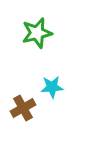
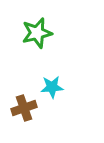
brown cross: moved 1 px right; rotated 10 degrees clockwise
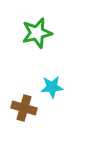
brown cross: rotated 35 degrees clockwise
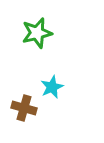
cyan star: rotated 20 degrees counterclockwise
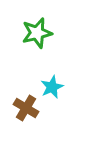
brown cross: moved 2 px right; rotated 15 degrees clockwise
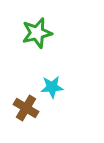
cyan star: rotated 20 degrees clockwise
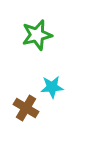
green star: moved 2 px down
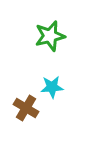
green star: moved 13 px right, 1 px down
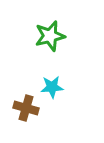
brown cross: rotated 15 degrees counterclockwise
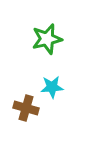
green star: moved 3 px left, 3 px down
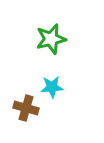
green star: moved 4 px right
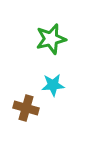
cyan star: moved 1 px right, 2 px up
